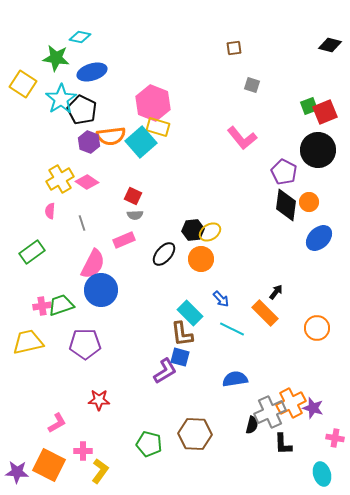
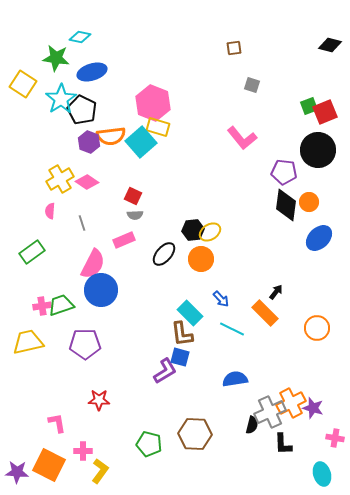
purple pentagon at (284, 172): rotated 20 degrees counterclockwise
pink L-shape at (57, 423): rotated 70 degrees counterclockwise
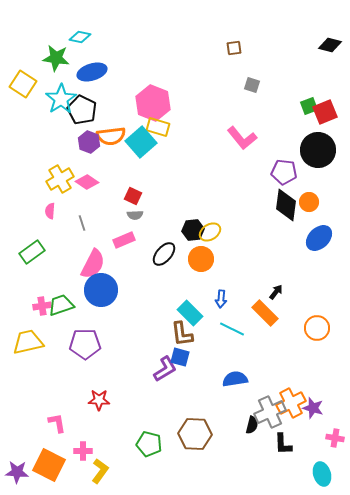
blue arrow at (221, 299): rotated 48 degrees clockwise
purple L-shape at (165, 371): moved 2 px up
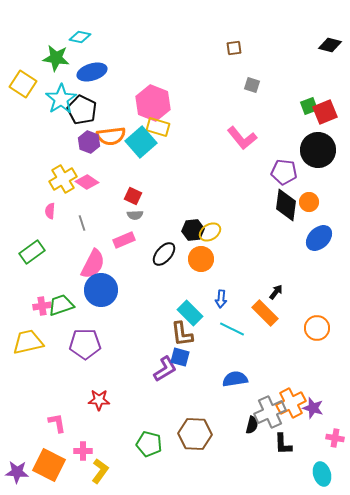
yellow cross at (60, 179): moved 3 px right
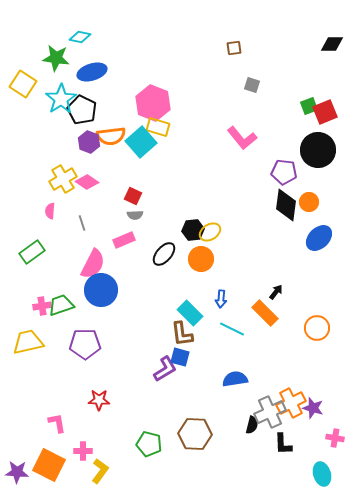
black diamond at (330, 45): moved 2 px right, 1 px up; rotated 15 degrees counterclockwise
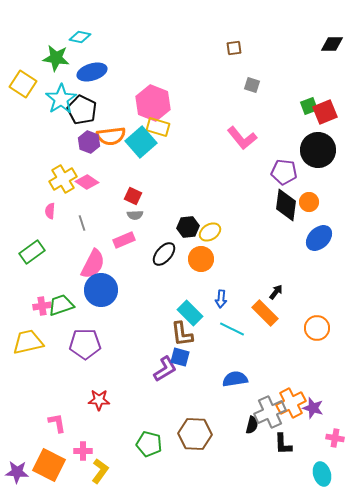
black hexagon at (193, 230): moved 5 px left, 3 px up
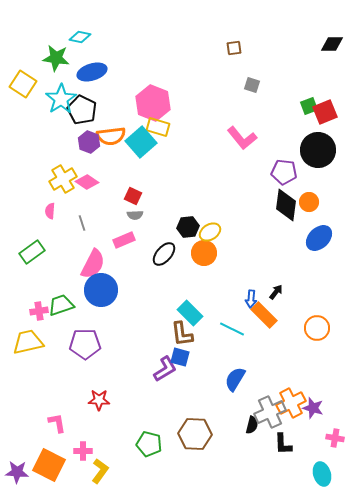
orange circle at (201, 259): moved 3 px right, 6 px up
blue arrow at (221, 299): moved 30 px right
pink cross at (42, 306): moved 3 px left, 5 px down
orange rectangle at (265, 313): moved 1 px left, 2 px down
blue semicircle at (235, 379): rotated 50 degrees counterclockwise
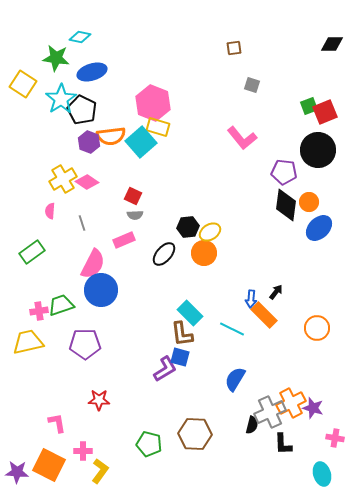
blue ellipse at (319, 238): moved 10 px up
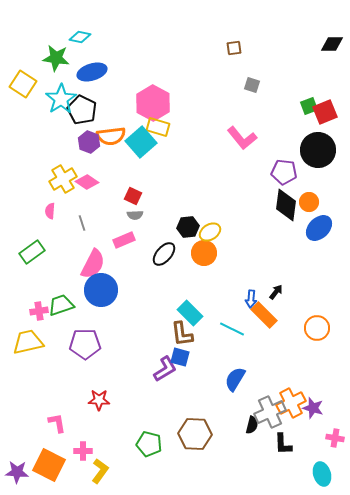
pink hexagon at (153, 103): rotated 8 degrees clockwise
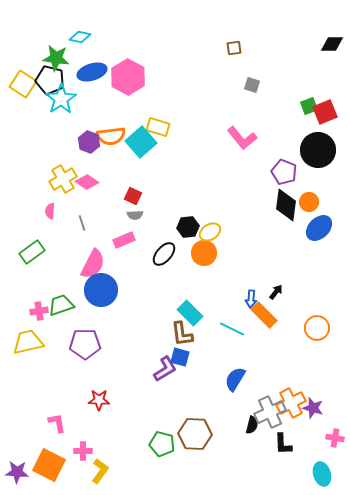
pink hexagon at (153, 103): moved 25 px left, 26 px up
black pentagon at (82, 110): moved 32 px left, 30 px up; rotated 12 degrees counterclockwise
purple pentagon at (284, 172): rotated 15 degrees clockwise
green pentagon at (149, 444): moved 13 px right
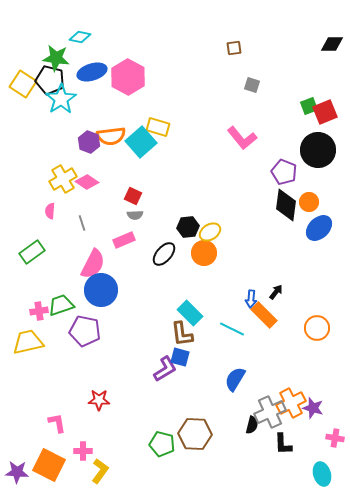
purple pentagon at (85, 344): moved 13 px up; rotated 12 degrees clockwise
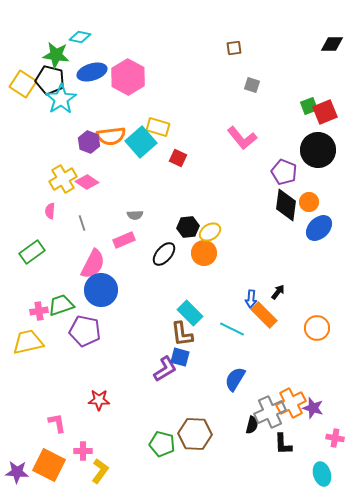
green star at (56, 58): moved 3 px up
red square at (133, 196): moved 45 px right, 38 px up
black arrow at (276, 292): moved 2 px right
